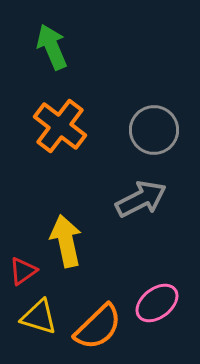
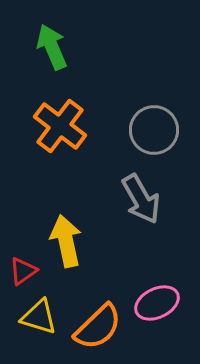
gray arrow: rotated 87 degrees clockwise
pink ellipse: rotated 12 degrees clockwise
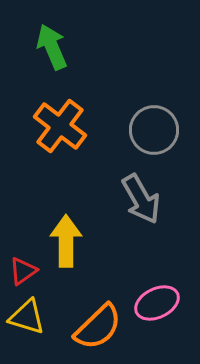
yellow arrow: rotated 12 degrees clockwise
yellow triangle: moved 12 px left
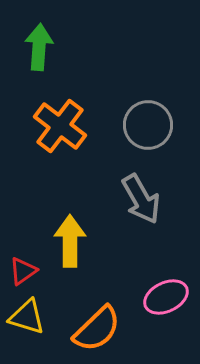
green arrow: moved 13 px left; rotated 27 degrees clockwise
gray circle: moved 6 px left, 5 px up
yellow arrow: moved 4 px right
pink ellipse: moved 9 px right, 6 px up
orange semicircle: moved 1 px left, 2 px down
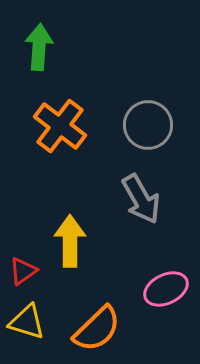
pink ellipse: moved 8 px up
yellow triangle: moved 5 px down
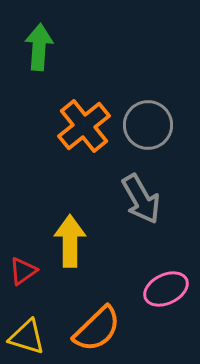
orange cross: moved 24 px right; rotated 14 degrees clockwise
yellow triangle: moved 15 px down
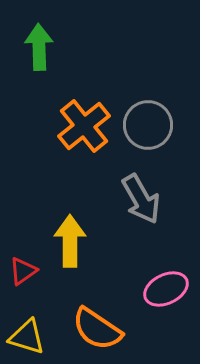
green arrow: rotated 6 degrees counterclockwise
orange semicircle: rotated 78 degrees clockwise
